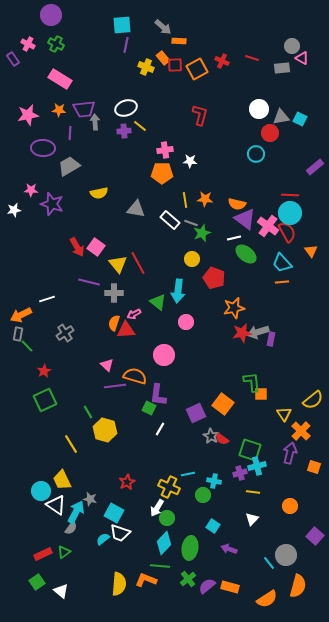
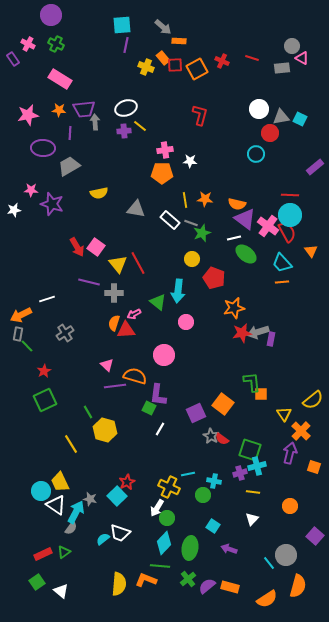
cyan circle at (290, 213): moved 2 px down
yellow trapezoid at (62, 480): moved 2 px left, 2 px down
cyan square at (114, 513): moved 3 px right, 17 px up; rotated 18 degrees clockwise
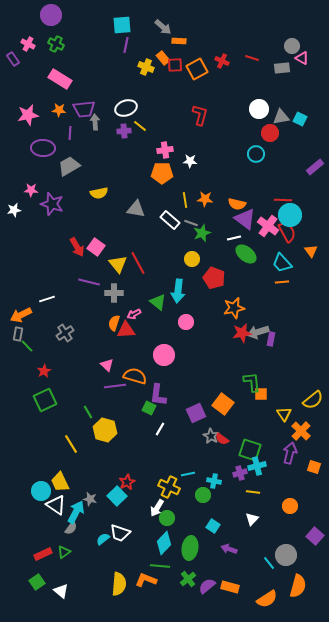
red line at (290, 195): moved 7 px left, 5 px down
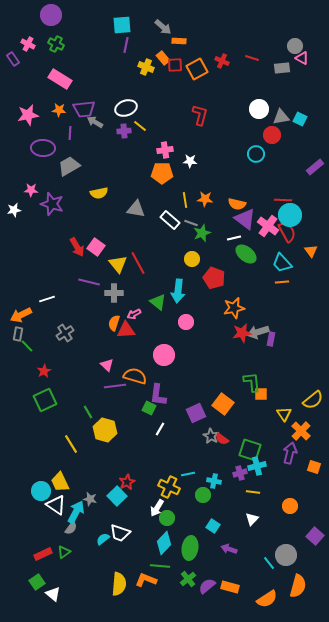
gray circle at (292, 46): moved 3 px right
gray arrow at (95, 122): rotated 56 degrees counterclockwise
red circle at (270, 133): moved 2 px right, 2 px down
white triangle at (61, 591): moved 8 px left, 3 px down
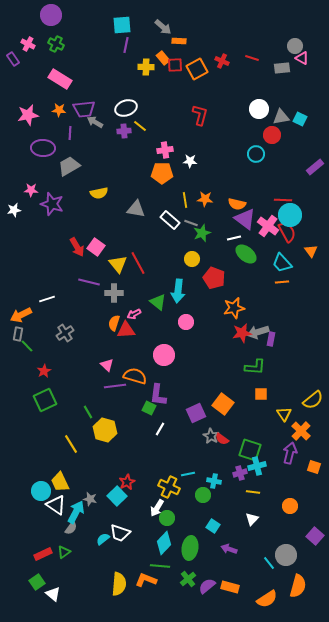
yellow cross at (146, 67): rotated 21 degrees counterclockwise
green L-shape at (252, 382): moved 3 px right, 15 px up; rotated 100 degrees clockwise
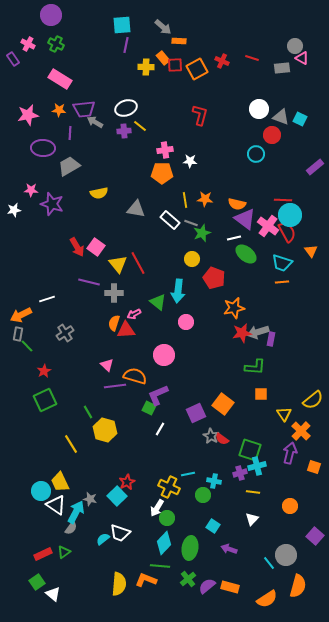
gray triangle at (281, 117): rotated 30 degrees clockwise
cyan trapezoid at (282, 263): rotated 30 degrees counterclockwise
purple L-shape at (158, 395): rotated 60 degrees clockwise
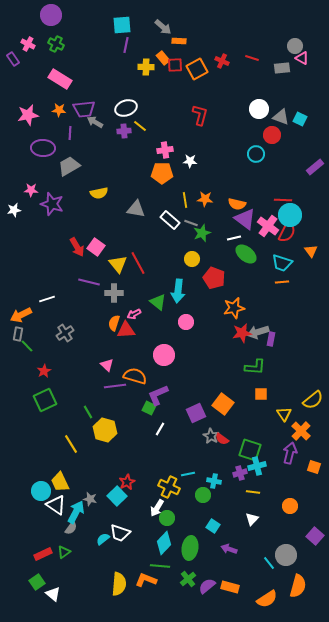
red semicircle at (287, 232): rotated 55 degrees clockwise
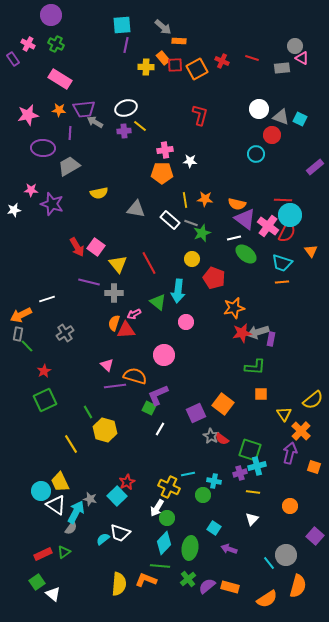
red line at (138, 263): moved 11 px right
cyan square at (213, 526): moved 1 px right, 2 px down
